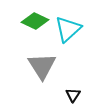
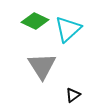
black triangle: rotated 21 degrees clockwise
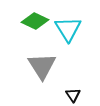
cyan triangle: rotated 20 degrees counterclockwise
black triangle: rotated 28 degrees counterclockwise
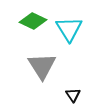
green diamond: moved 2 px left
cyan triangle: moved 1 px right
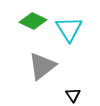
gray triangle: rotated 24 degrees clockwise
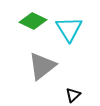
black triangle: rotated 21 degrees clockwise
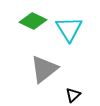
gray triangle: moved 2 px right, 3 px down
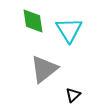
green diamond: rotated 56 degrees clockwise
cyan triangle: moved 1 px down
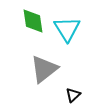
cyan triangle: moved 2 px left, 1 px up
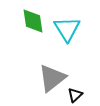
gray triangle: moved 8 px right, 9 px down
black triangle: moved 2 px right
